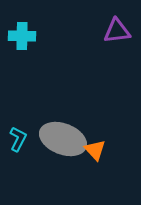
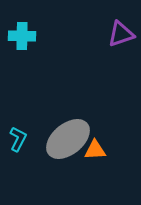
purple triangle: moved 4 px right, 3 px down; rotated 12 degrees counterclockwise
gray ellipse: moved 5 px right; rotated 60 degrees counterclockwise
orange triangle: rotated 50 degrees counterclockwise
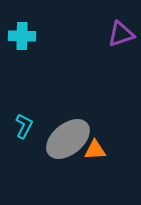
cyan L-shape: moved 6 px right, 13 px up
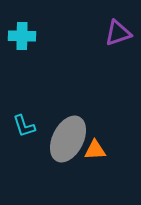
purple triangle: moved 3 px left, 1 px up
cyan L-shape: rotated 135 degrees clockwise
gray ellipse: rotated 24 degrees counterclockwise
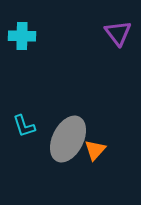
purple triangle: rotated 48 degrees counterclockwise
orange triangle: rotated 45 degrees counterclockwise
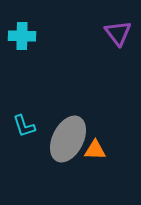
orange triangle: rotated 50 degrees clockwise
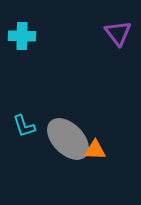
gray ellipse: rotated 72 degrees counterclockwise
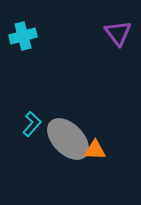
cyan cross: moved 1 px right; rotated 16 degrees counterclockwise
cyan L-shape: moved 8 px right, 2 px up; rotated 120 degrees counterclockwise
